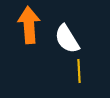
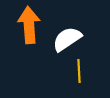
white semicircle: rotated 88 degrees clockwise
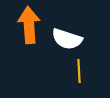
white semicircle: rotated 128 degrees counterclockwise
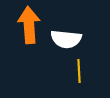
white semicircle: moved 1 px left; rotated 12 degrees counterclockwise
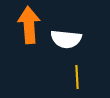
yellow line: moved 2 px left, 6 px down
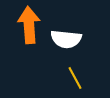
yellow line: moved 2 px left, 1 px down; rotated 25 degrees counterclockwise
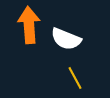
white semicircle: rotated 16 degrees clockwise
